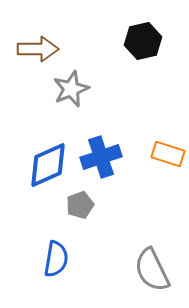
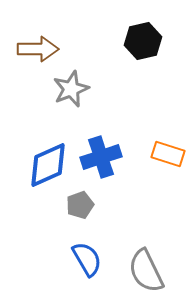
blue semicircle: moved 31 px right; rotated 39 degrees counterclockwise
gray semicircle: moved 6 px left, 1 px down
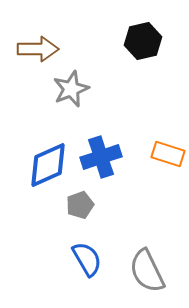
gray semicircle: moved 1 px right
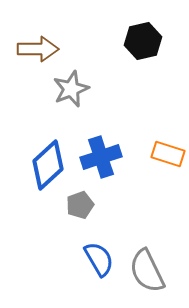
blue diamond: rotated 18 degrees counterclockwise
blue semicircle: moved 12 px right
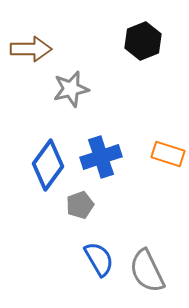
black hexagon: rotated 9 degrees counterclockwise
brown arrow: moved 7 px left
gray star: rotated 9 degrees clockwise
blue diamond: rotated 12 degrees counterclockwise
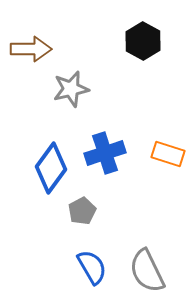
black hexagon: rotated 9 degrees counterclockwise
blue cross: moved 4 px right, 4 px up
blue diamond: moved 3 px right, 3 px down
gray pentagon: moved 2 px right, 6 px down; rotated 8 degrees counterclockwise
blue semicircle: moved 7 px left, 8 px down
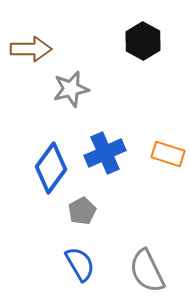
blue cross: rotated 6 degrees counterclockwise
blue semicircle: moved 12 px left, 3 px up
